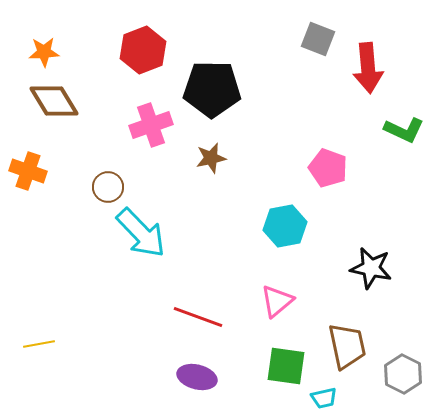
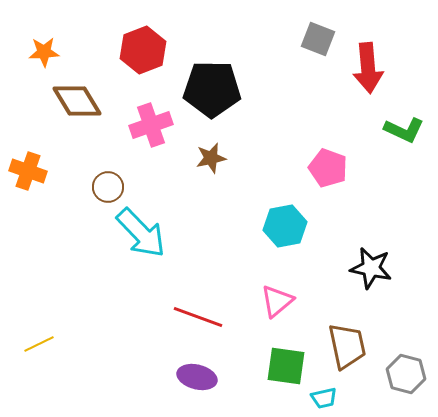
brown diamond: moved 23 px right
yellow line: rotated 16 degrees counterclockwise
gray hexagon: moved 3 px right; rotated 12 degrees counterclockwise
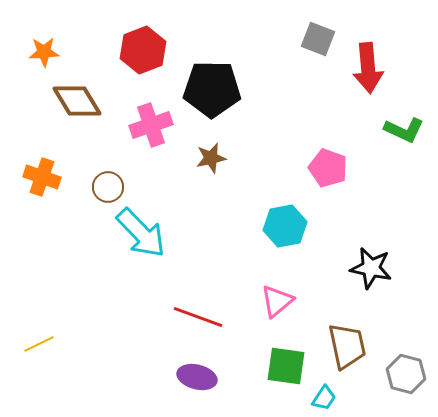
orange cross: moved 14 px right, 6 px down
cyan trapezoid: rotated 44 degrees counterclockwise
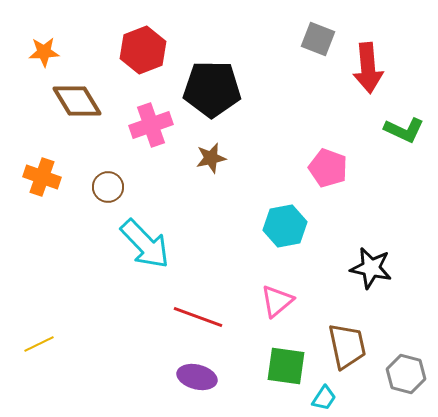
cyan arrow: moved 4 px right, 11 px down
